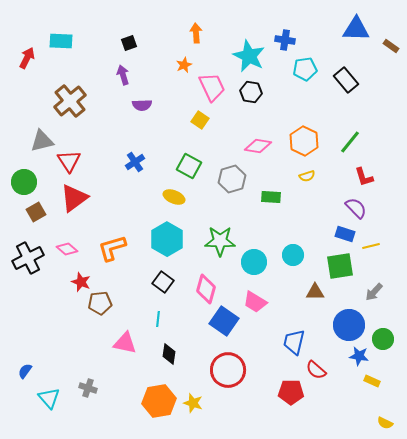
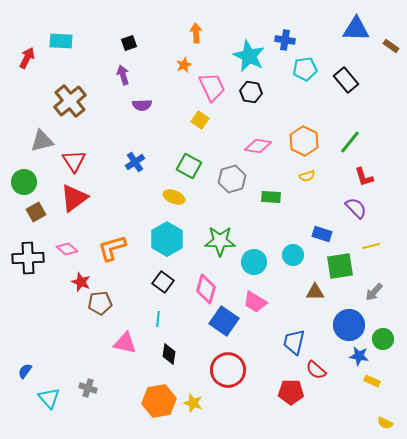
red triangle at (69, 161): moved 5 px right
blue rectangle at (345, 234): moved 23 px left
black cross at (28, 258): rotated 24 degrees clockwise
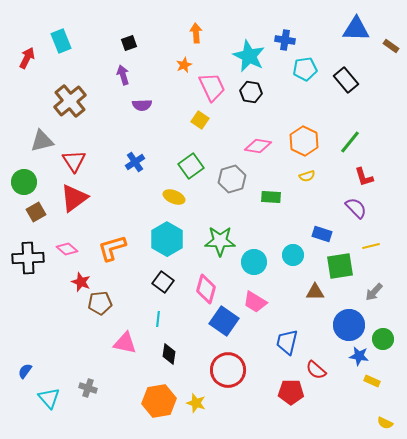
cyan rectangle at (61, 41): rotated 65 degrees clockwise
green square at (189, 166): moved 2 px right; rotated 25 degrees clockwise
blue trapezoid at (294, 342): moved 7 px left
yellow star at (193, 403): moved 3 px right
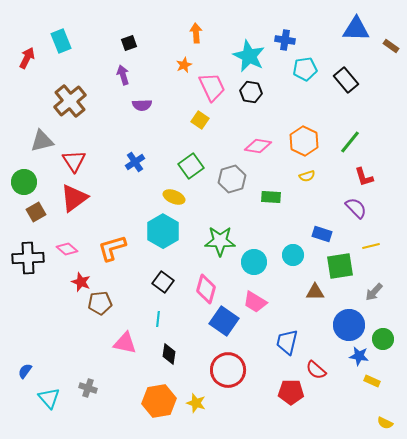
cyan hexagon at (167, 239): moved 4 px left, 8 px up
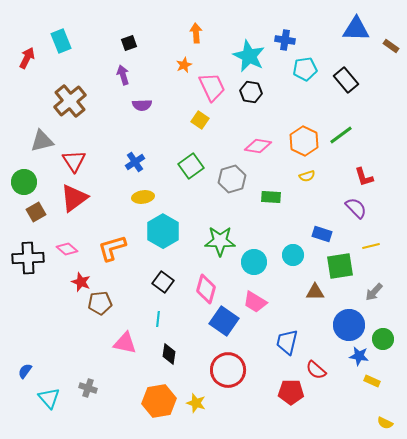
green line at (350, 142): moved 9 px left, 7 px up; rotated 15 degrees clockwise
yellow ellipse at (174, 197): moved 31 px left; rotated 30 degrees counterclockwise
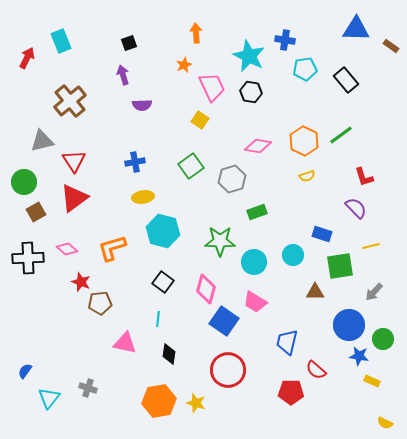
blue cross at (135, 162): rotated 24 degrees clockwise
green rectangle at (271, 197): moved 14 px left, 15 px down; rotated 24 degrees counterclockwise
cyan hexagon at (163, 231): rotated 16 degrees counterclockwise
cyan triangle at (49, 398): rotated 20 degrees clockwise
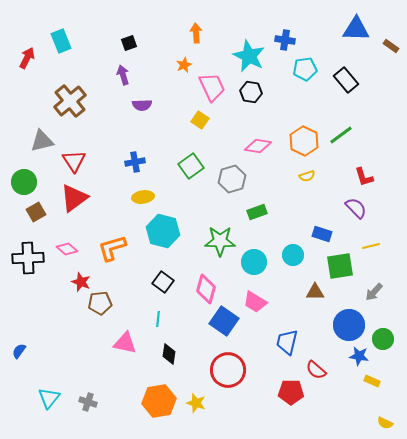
blue semicircle at (25, 371): moved 6 px left, 20 px up
gray cross at (88, 388): moved 14 px down
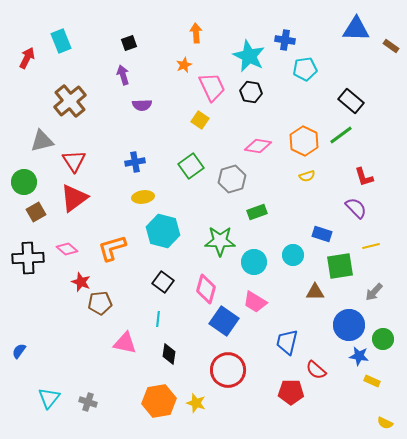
black rectangle at (346, 80): moved 5 px right, 21 px down; rotated 10 degrees counterclockwise
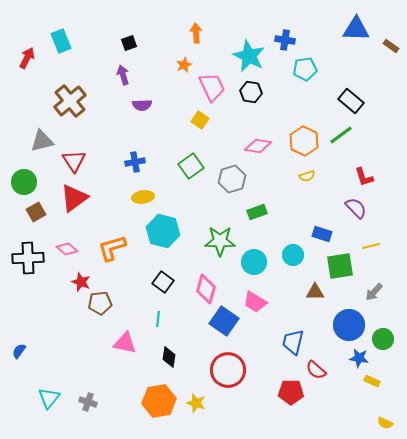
blue trapezoid at (287, 342): moved 6 px right
black diamond at (169, 354): moved 3 px down
blue star at (359, 356): moved 2 px down
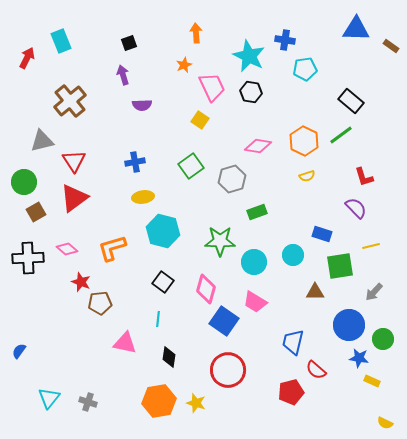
red pentagon at (291, 392): rotated 15 degrees counterclockwise
